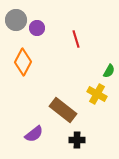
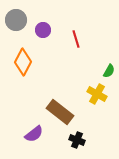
purple circle: moved 6 px right, 2 px down
brown rectangle: moved 3 px left, 2 px down
black cross: rotated 21 degrees clockwise
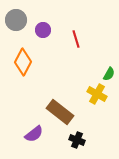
green semicircle: moved 3 px down
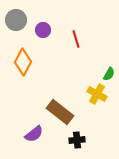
black cross: rotated 28 degrees counterclockwise
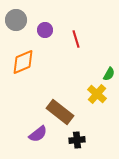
purple circle: moved 2 px right
orange diamond: rotated 40 degrees clockwise
yellow cross: rotated 12 degrees clockwise
purple semicircle: moved 4 px right
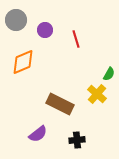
brown rectangle: moved 8 px up; rotated 12 degrees counterclockwise
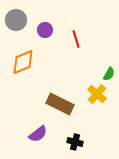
black cross: moved 2 px left, 2 px down; rotated 21 degrees clockwise
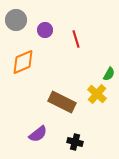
brown rectangle: moved 2 px right, 2 px up
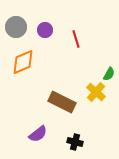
gray circle: moved 7 px down
yellow cross: moved 1 px left, 2 px up
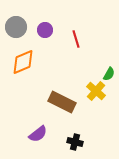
yellow cross: moved 1 px up
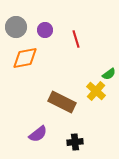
orange diamond: moved 2 px right, 4 px up; rotated 12 degrees clockwise
green semicircle: rotated 24 degrees clockwise
black cross: rotated 21 degrees counterclockwise
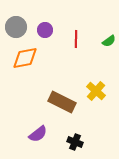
red line: rotated 18 degrees clockwise
green semicircle: moved 33 px up
black cross: rotated 28 degrees clockwise
